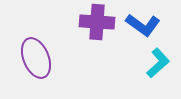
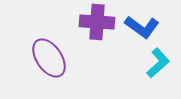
blue L-shape: moved 1 px left, 2 px down
purple ellipse: moved 13 px right; rotated 12 degrees counterclockwise
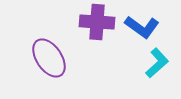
cyan L-shape: moved 1 px left
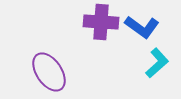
purple cross: moved 4 px right
purple ellipse: moved 14 px down
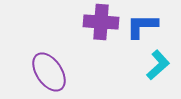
blue L-shape: moved 1 px up; rotated 144 degrees clockwise
cyan L-shape: moved 1 px right, 2 px down
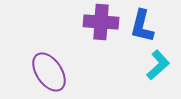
blue L-shape: rotated 76 degrees counterclockwise
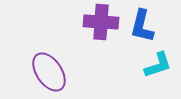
cyan L-shape: rotated 24 degrees clockwise
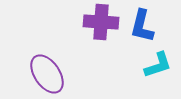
purple ellipse: moved 2 px left, 2 px down
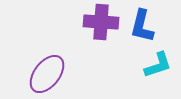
purple ellipse: rotated 72 degrees clockwise
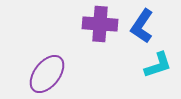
purple cross: moved 1 px left, 2 px down
blue L-shape: rotated 20 degrees clockwise
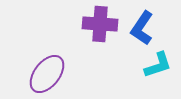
blue L-shape: moved 2 px down
